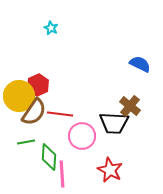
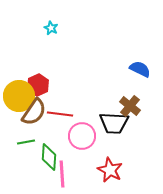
blue semicircle: moved 5 px down
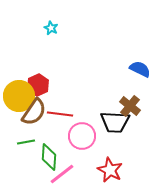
black trapezoid: moved 1 px right, 1 px up
pink line: rotated 56 degrees clockwise
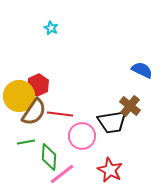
blue semicircle: moved 2 px right, 1 px down
black trapezoid: moved 3 px left; rotated 12 degrees counterclockwise
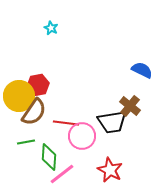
red hexagon: rotated 15 degrees clockwise
red line: moved 6 px right, 9 px down
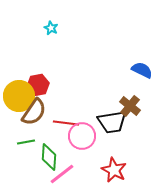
red star: moved 4 px right
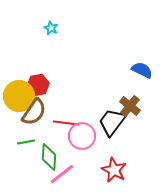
black trapezoid: rotated 136 degrees clockwise
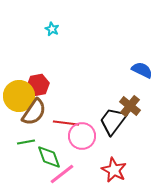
cyan star: moved 1 px right, 1 px down
black trapezoid: moved 1 px right, 1 px up
green diamond: rotated 24 degrees counterclockwise
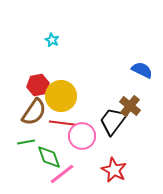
cyan star: moved 11 px down
yellow circle: moved 42 px right
red line: moved 4 px left
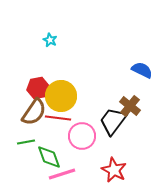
cyan star: moved 2 px left
red hexagon: moved 3 px down
red line: moved 4 px left, 5 px up
pink line: rotated 20 degrees clockwise
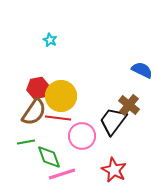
brown cross: moved 1 px left, 1 px up
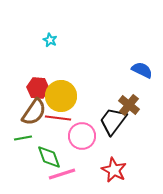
red hexagon: rotated 15 degrees clockwise
green line: moved 3 px left, 4 px up
